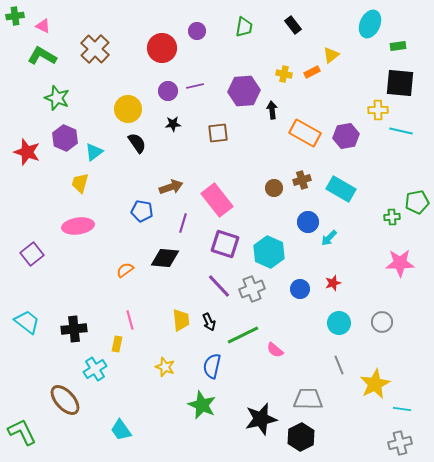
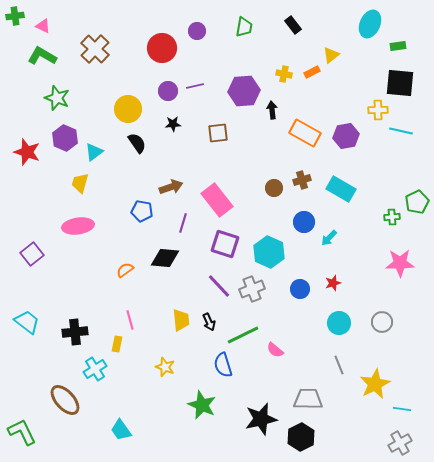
green pentagon at (417, 202): rotated 15 degrees counterclockwise
blue circle at (308, 222): moved 4 px left
black cross at (74, 329): moved 1 px right, 3 px down
blue semicircle at (212, 366): moved 11 px right, 1 px up; rotated 30 degrees counterclockwise
gray cross at (400, 443): rotated 15 degrees counterclockwise
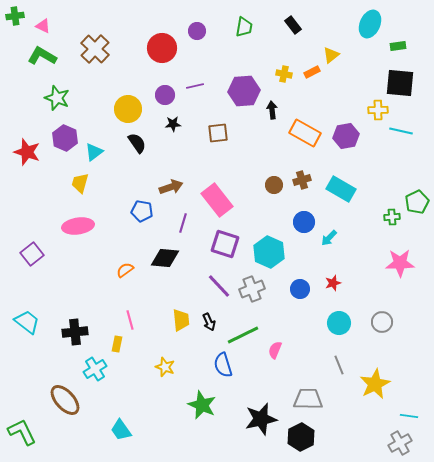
purple circle at (168, 91): moved 3 px left, 4 px down
brown circle at (274, 188): moved 3 px up
pink semicircle at (275, 350): rotated 72 degrees clockwise
cyan line at (402, 409): moved 7 px right, 7 px down
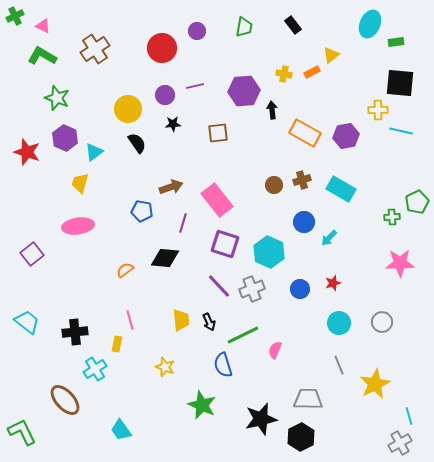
green cross at (15, 16): rotated 18 degrees counterclockwise
green rectangle at (398, 46): moved 2 px left, 4 px up
brown cross at (95, 49): rotated 12 degrees clockwise
cyan line at (409, 416): rotated 66 degrees clockwise
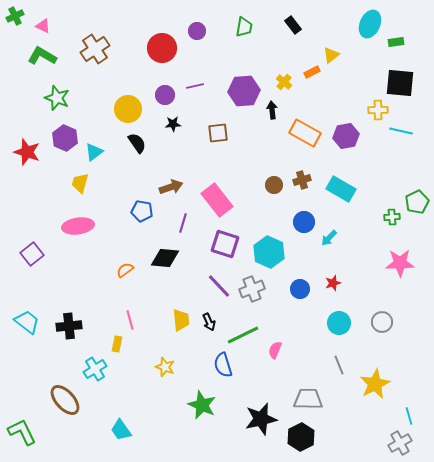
yellow cross at (284, 74): moved 8 px down; rotated 28 degrees clockwise
black cross at (75, 332): moved 6 px left, 6 px up
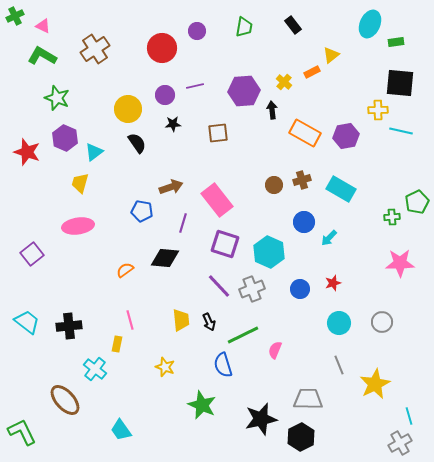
cyan cross at (95, 369): rotated 20 degrees counterclockwise
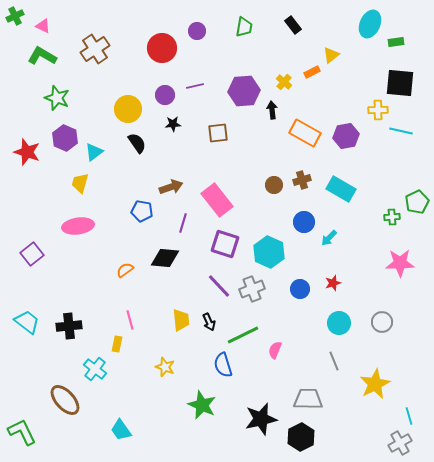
gray line at (339, 365): moved 5 px left, 4 px up
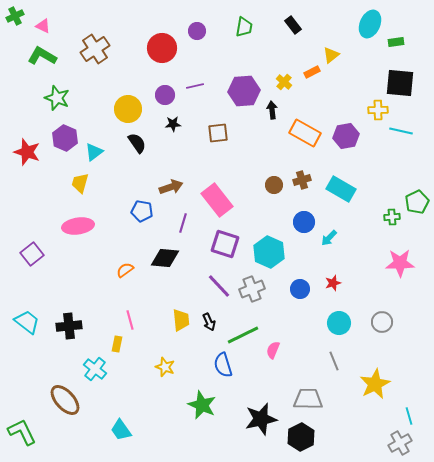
pink semicircle at (275, 350): moved 2 px left
